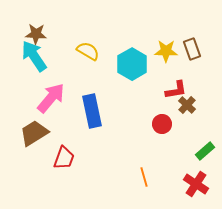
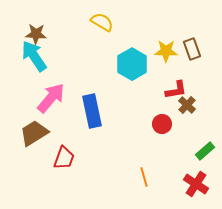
yellow semicircle: moved 14 px right, 29 px up
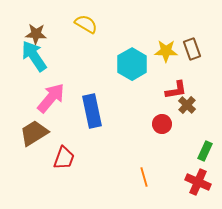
yellow semicircle: moved 16 px left, 2 px down
green rectangle: rotated 24 degrees counterclockwise
red cross: moved 2 px right, 2 px up; rotated 10 degrees counterclockwise
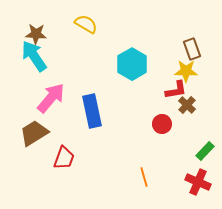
yellow star: moved 20 px right, 20 px down
green rectangle: rotated 18 degrees clockwise
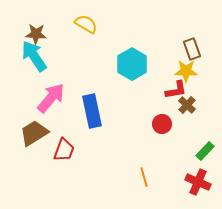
red trapezoid: moved 8 px up
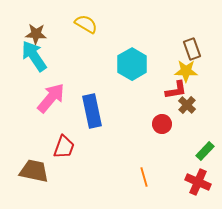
brown trapezoid: moved 38 px down; rotated 44 degrees clockwise
red trapezoid: moved 3 px up
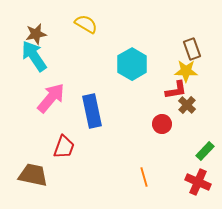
brown star: rotated 15 degrees counterclockwise
brown trapezoid: moved 1 px left, 4 px down
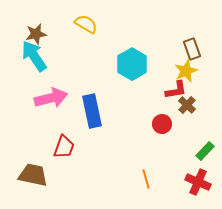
yellow star: rotated 25 degrees counterclockwise
pink arrow: rotated 36 degrees clockwise
orange line: moved 2 px right, 2 px down
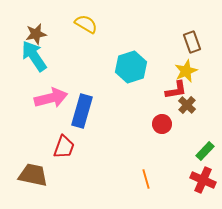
brown rectangle: moved 7 px up
cyan hexagon: moved 1 px left, 3 px down; rotated 12 degrees clockwise
blue rectangle: moved 10 px left; rotated 28 degrees clockwise
red cross: moved 5 px right, 2 px up
